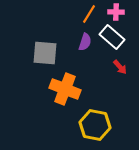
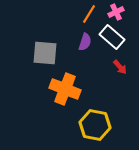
pink cross: rotated 28 degrees counterclockwise
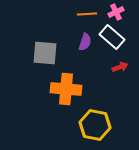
orange line: moved 2 px left; rotated 54 degrees clockwise
red arrow: rotated 70 degrees counterclockwise
orange cross: moved 1 px right; rotated 16 degrees counterclockwise
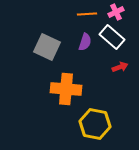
gray square: moved 2 px right, 6 px up; rotated 20 degrees clockwise
yellow hexagon: moved 1 px up
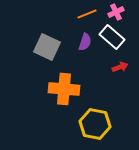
orange line: rotated 18 degrees counterclockwise
orange cross: moved 2 px left
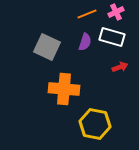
white rectangle: rotated 25 degrees counterclockwise
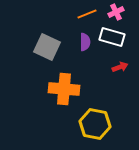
purple semicircle: rotated 18 degrees counterclockwise
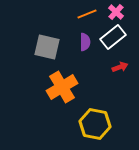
pink cross: rotated 21 degrees counterclockwise
white rectangle: moved 1 px right; rotated 55 degrees counterclockwise
gray square: rotated 12 degrees counterclockwise
orange cross: moved 2 px left, 2 px up; rotated 36 degrees counterclockwise
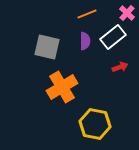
pink cross: moved 11 px right, 1 px down
purple semicircle: moved 1 px up
